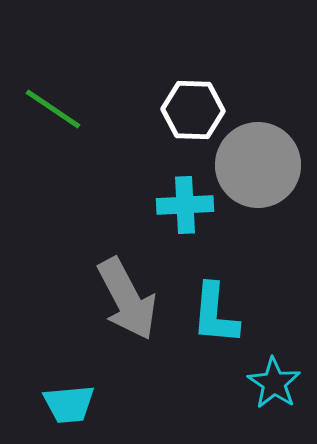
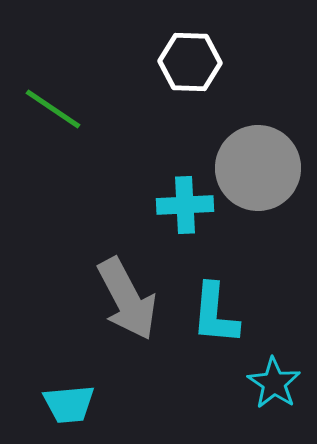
white hexagon: moved 3 px left, 48 px up
gray circle: moved 3 px down
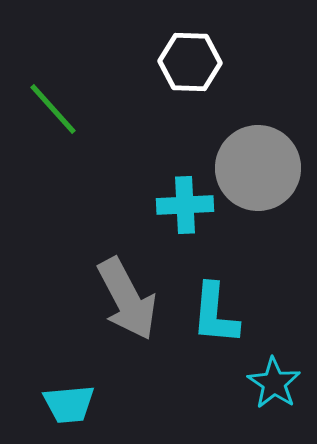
green line: rotated 14 degrees clockwise
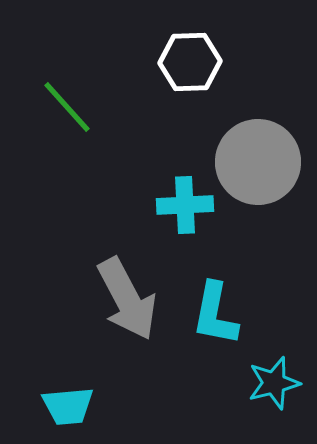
white hexagon: rotated 4 degrees counterclockwise
green line: moved 14 px right, 2 px up
gray circle: moved 6 px up
cyan L-shape: rotated 6 degrees clockwise
cyan star: rotated 24 degrees clockwise
cyan trapezoid: moved 1 px left, 2 px down
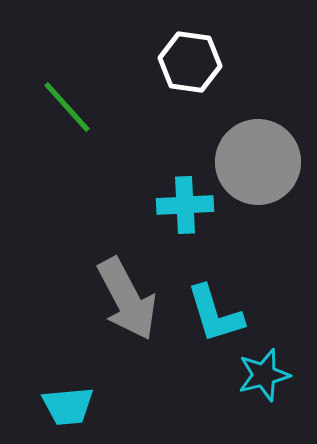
white hexagon: rotated 10 degrees clockwise
cyan L-shape: rotated 28 degrees counterclockwise
cyan star: moved 10 px left, 8 px up
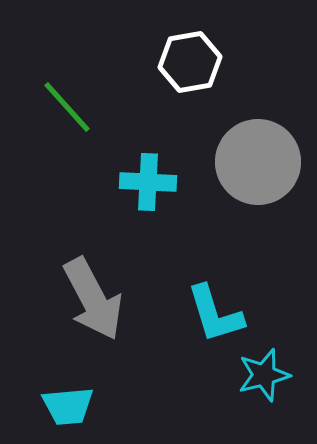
white hexagon: rotated 18 degrees counterclockwise
cyan cross: moved 37 px left, 23 px up; rotated 6 degrees clockwise
gray arrow: moved 34 px left
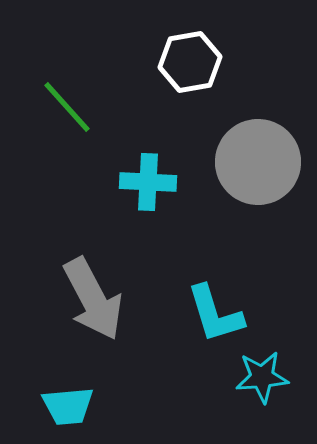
cyan star: moved 2 px left, 2 px down; rotated 10 degrees clockwise
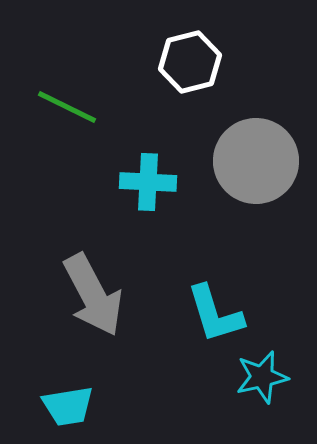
white hexagon: rotated 4 degrees counterclockwise
green line: rotated 22 degrees counterclockwise
gray circle: moved 2 px left, 1 px up
gray arrow: moved 4 px up
cyan star: rotated 8 degrees counterclockwise
cyan trapezoid: rotated 4 degrees counterclockwise
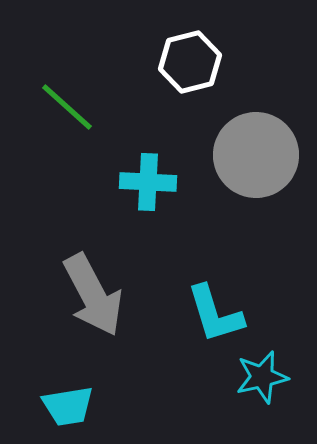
green line: rotated 16 degrees clockwise
gray circle: moved 6 px up
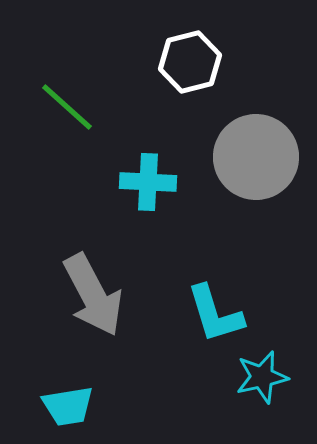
gray circle: moved 2 px down
